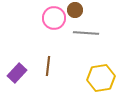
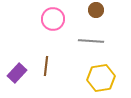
brown circle: moved 21 px right
pink circle: moved 1 px left, 1 px down
gray line: moved 5 px right, 8 px down
brown line: moved 2 px left
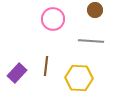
brown circle: moved 1 px left
yellow hexagon: moved 22 px left; rotated 12 degrees clockwise
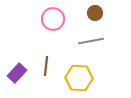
brown circle: moved 3 px down
gray line: rotated 15 degrees counterclockwise
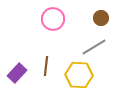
brown circle: moved 6 px right, 5 px down
gray line: moved 3 px right, 6 px down; rotated 20 degrees counterclockwise
yellow hexagon: moved 3 px up
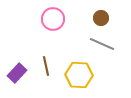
gray line: moved 8 px right, 3 px up; rotated 55 degrees clockwise
brown line: rotated 18 degrees counterclockwise
